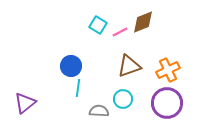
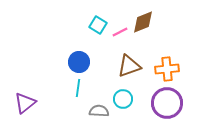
blue circle: moved 8 px right, 4 px up
orange cross: moved 1 px left, 1 px up; rotated 20 degrees clockwise
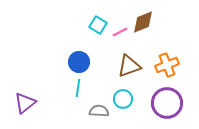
orange cross: moved 4 px up; rotated 15 degrees counterclockwise
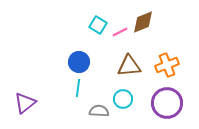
brown triangle: rotated 15 degrees clockwise
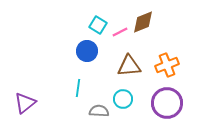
blue circle: moved 8 px right, 11 px up
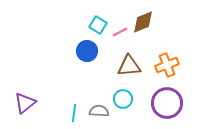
cyan line: moved 4 px left, 25 px down
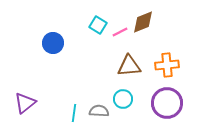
blue circle: moved 34 px left, 8 px up
orange cross: rotated 15 degrees clockwise
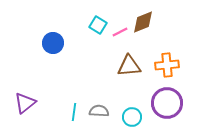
cyan circle: moved 9 px right, 18 px down
cyan line: moved 1 px up
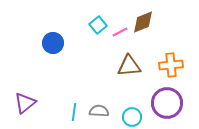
cyan square: rotated 18 degrees clockwise
orange cross: moved 4 px right
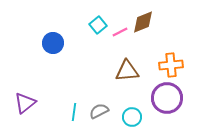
brown triangle: moved 2 px left, 5 px down
purple circle: moved 5 px up
gray semicircle: rotated 30 degrees counterclockwise
